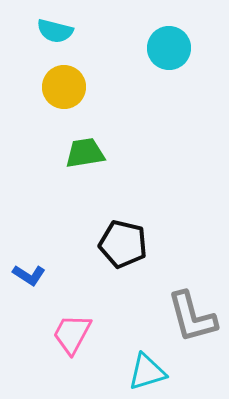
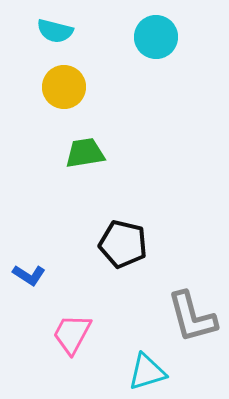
cyan circle: moved 13 px left, 11 px up
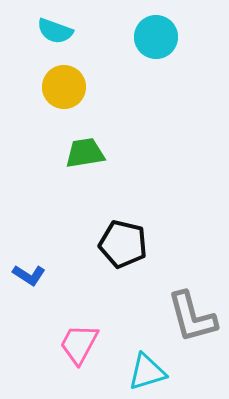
cyan semicircle: rotated 6 degrees clockwise
pink trapezoid: moved 7 px right, 10 px down
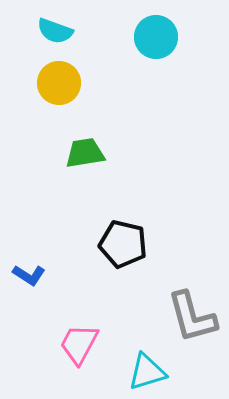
yellow circle: moved 5 px left, 4 px up
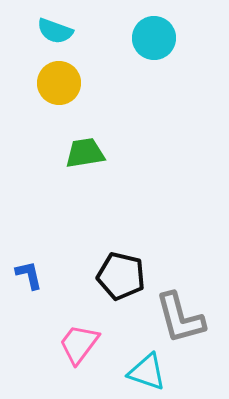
cyan circle: moved 2 px left, 1 px down
black pentagon: moved 2 px left, 32 px down
blue L-shape: rotated 136 degrees counterclockwise
gray L-shape: moved 12 px left, 1 px down
pink trapezoid: rotated 9 degrees clockwise
cyan triangle: rotated 36 degrees clockwise
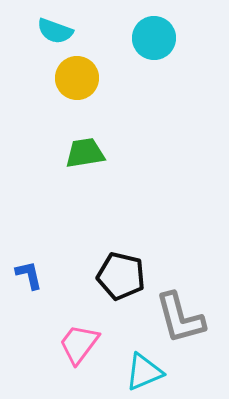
yellow circle: moved 18 px right, 5 px up
cyan triangle: moved 3 px left; rotated 42 degrees counterclockwise
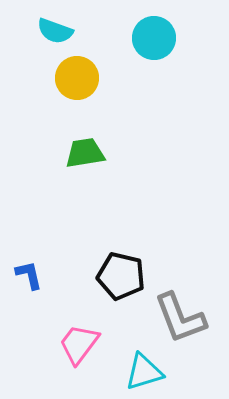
gray L-shape: rotated 6 degrees counterclockwise
cyan triangle: rotated 6 degrees clockwise
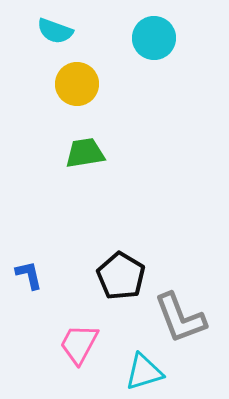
yellow circle: moved 6 px down
black pentagon: rotated 18 degrees clockwise
pink trapezoid: rotated 9 degrees counterclockwise
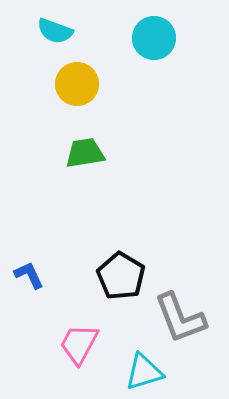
blue L-shape: rotated 12 degrees counterclockwise
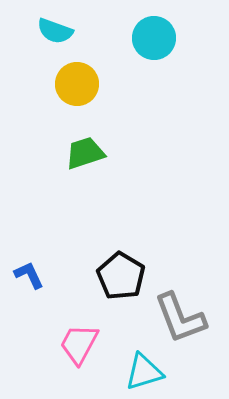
green trapezoid: rotated 9 degrees counterclockwise
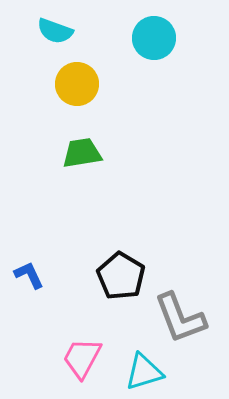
green trapezoid: moved 3 px left; rotated 9 degrees clockwise
pink trapezoid: moved 3 px right, 14 px down
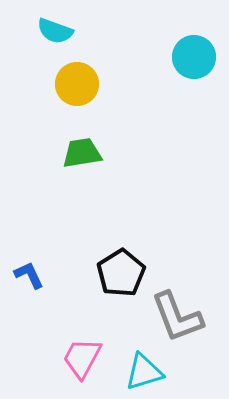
cyan circle: moved 40 px right, 19 px down
black pentagon: moved 3 px up; rotated 9 degrees clockwise
gray L-shape: moved 3 px left, 1 px up
